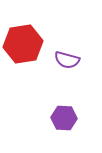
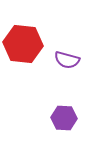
red hexagon: rotated 15 degrees clockwise
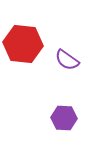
purple semicircle: rotated 20 degrees clockwise
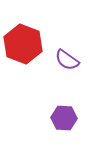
red hexagon: rotated 15 degrees clockwise
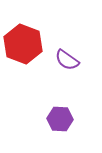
purple hexagon: moved 4 px left, 1 px down
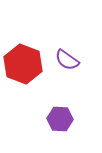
red hexagon: moved 20 px down
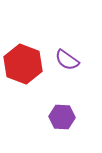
purple hexagon: moved 2 px right, 2 px up
